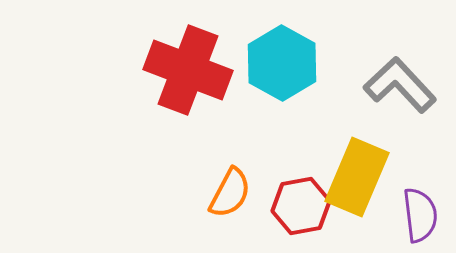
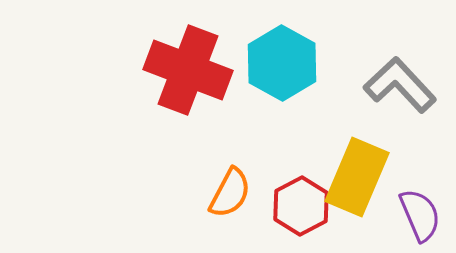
red hexagon: rotated 18 degrees counterclockwise
purple semicircle: rotated 16 degrees counterclockwise
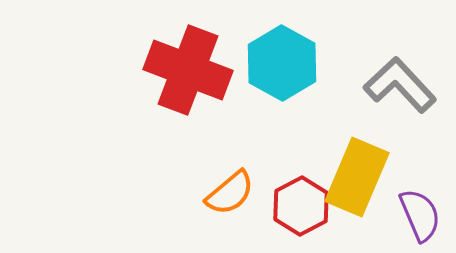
orange semicircle: rotated 22 degrees clockwise
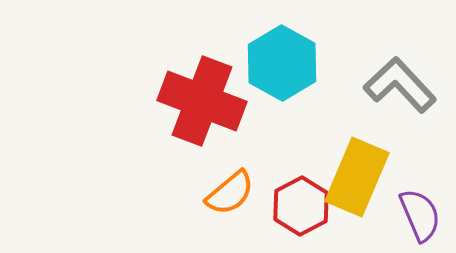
red cross: moved 14 px right, 31 px down
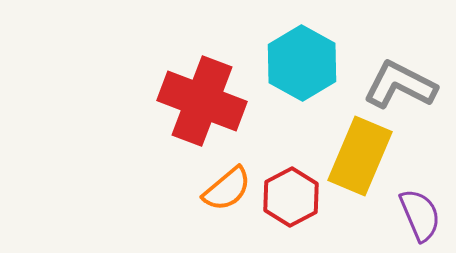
cyan hexagon: moved 20 px right
gray L-shape: rotated 20 degrees counterclockwise
yellow rectangle: moved 3 px right, 21 px up
orange semicircle: moved 3 px left, 4 px up
red hexagon: moved 10 px left, 9 px up
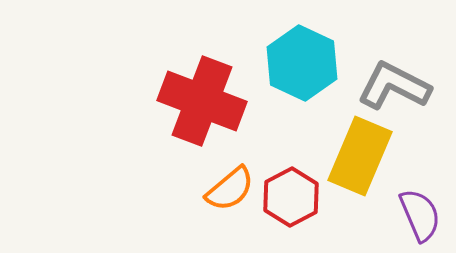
cyan hexagon: rotated 4 degrees counterclockwise
gray L-shape: moved 6 px left, 1 px down
orange semicircle: moved 3 px right
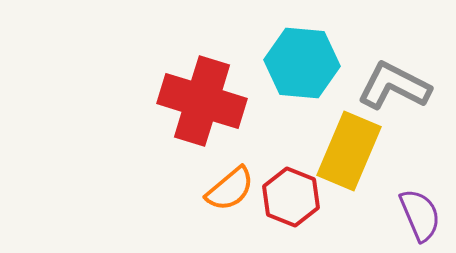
cyan hexagon: rotated 20 degrees counterclockwise
red cross: rotated 4 degrees counterclockwise
yellow rectangle: moved 11 px left, 5 px up
red hexagon: rotated 10 degrees counterclockwise
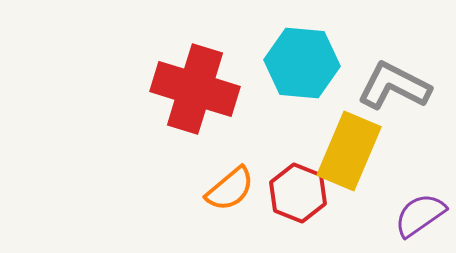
red cross: moved 7 px left, 12 px up
red hexagon: moved 7 px right, 4 px up
purple semicircle: rotated 102 degrees counterclockwise
